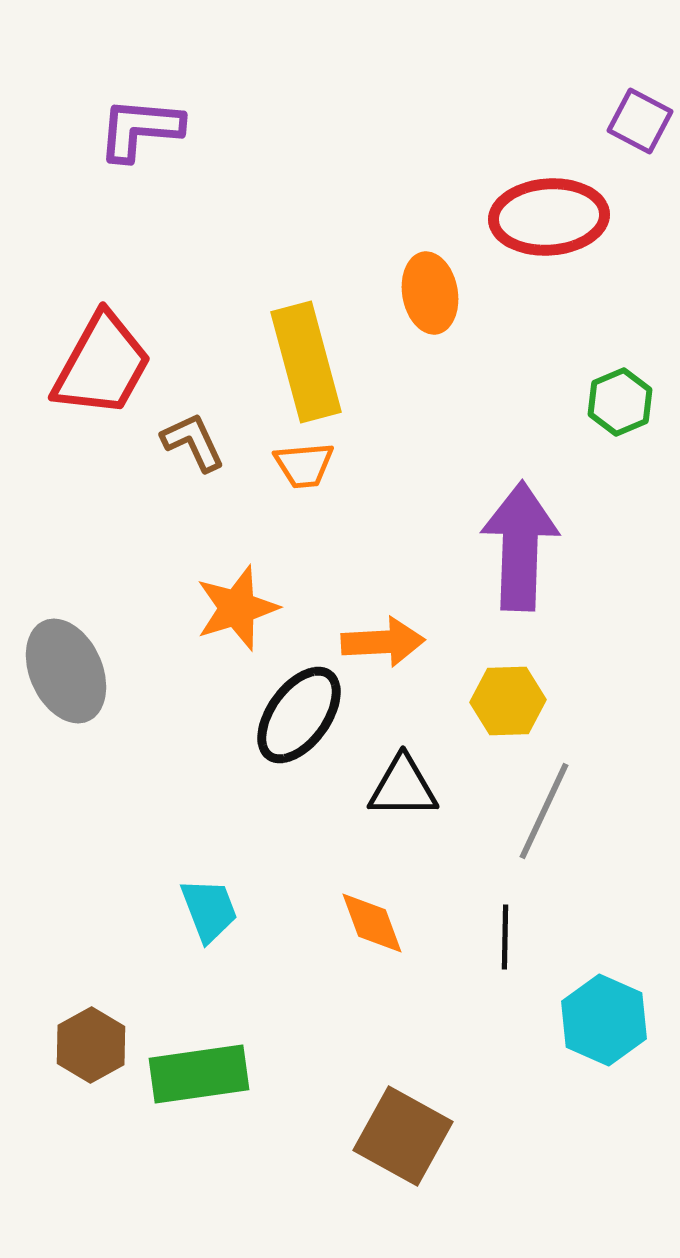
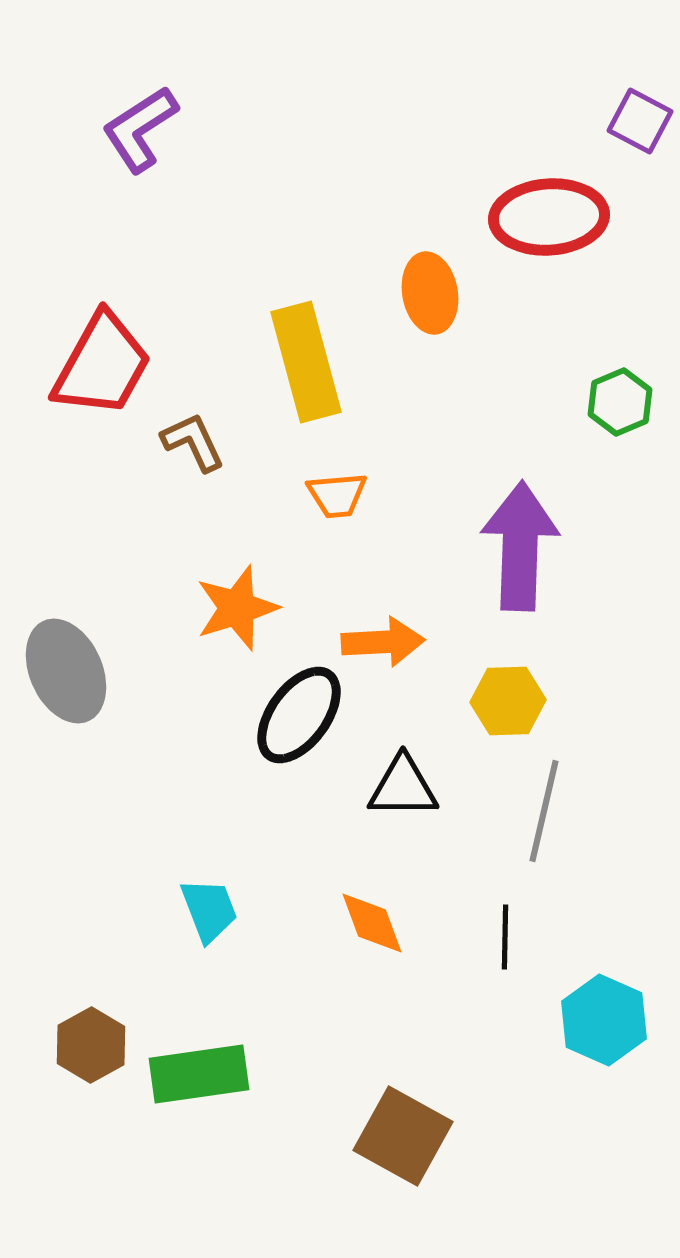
purple L-shape: rotated 38 degrees counterclockwise
orange trapezoid: moved 33 px right, 30 px down
gray line: rotated 12 degrees counterclockwise
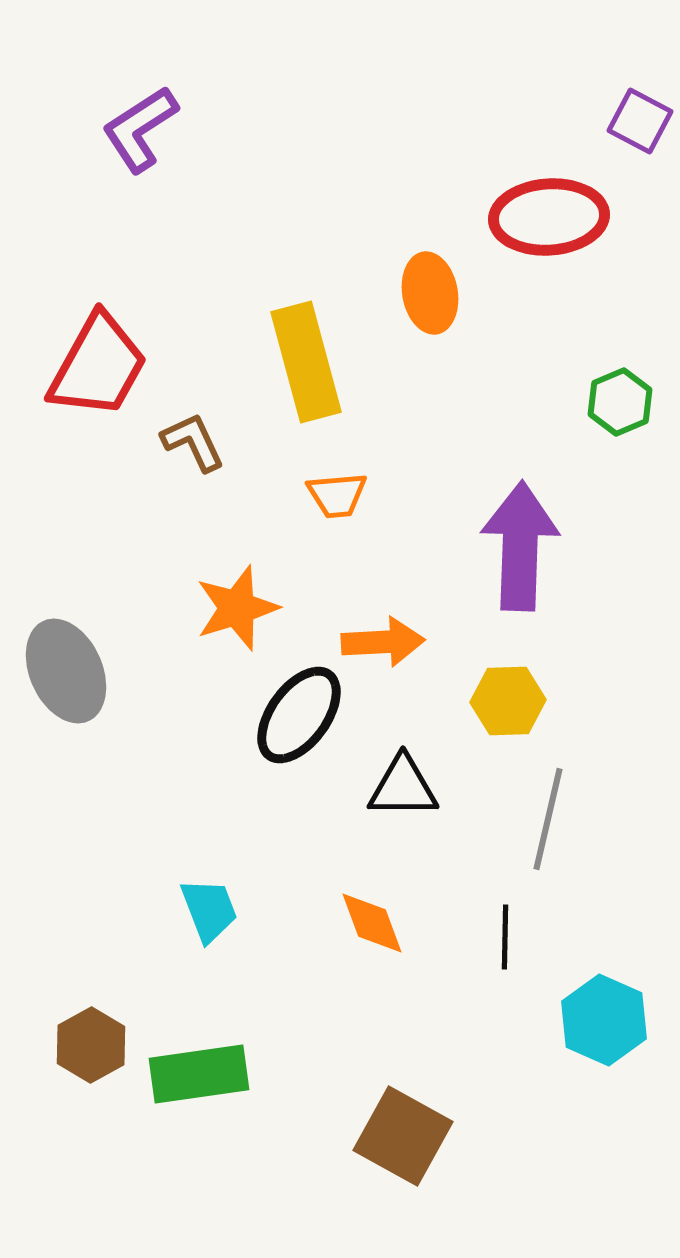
red trapezoid: moved 4 px left, 1 px down
gray line: moved 4 px right, 8 px down
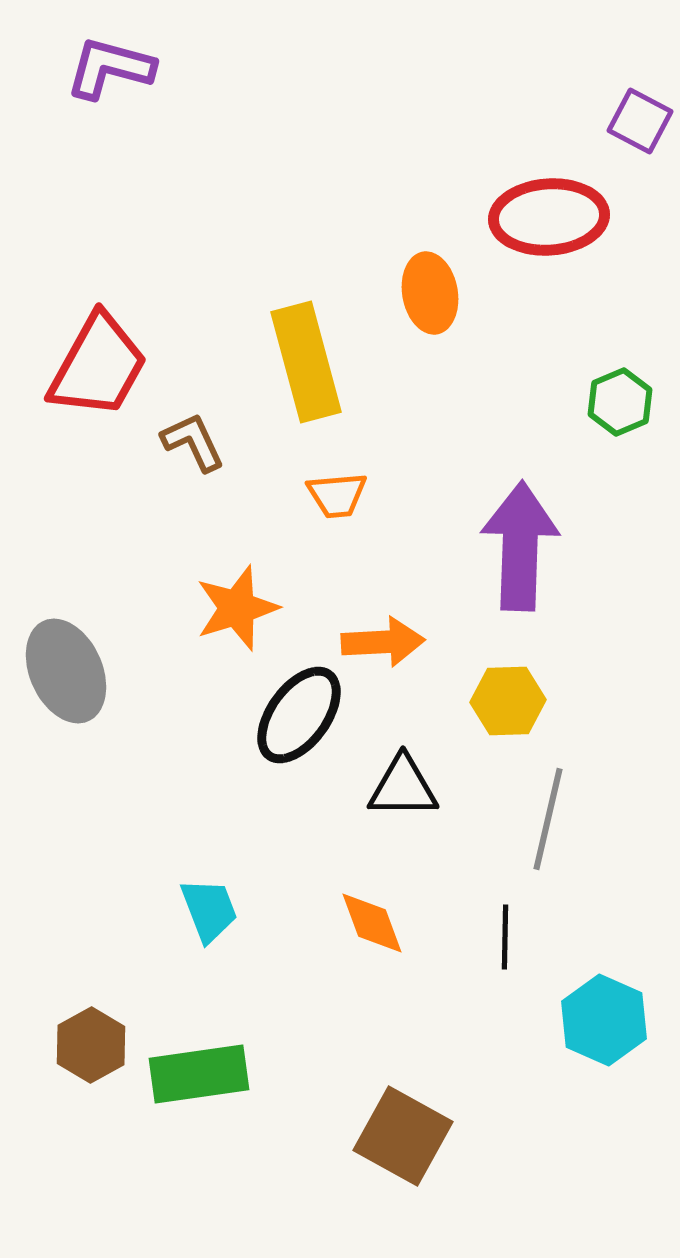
purple L-shape: moved 30 px left, 61 px up; rotated 48 degrees clockwise
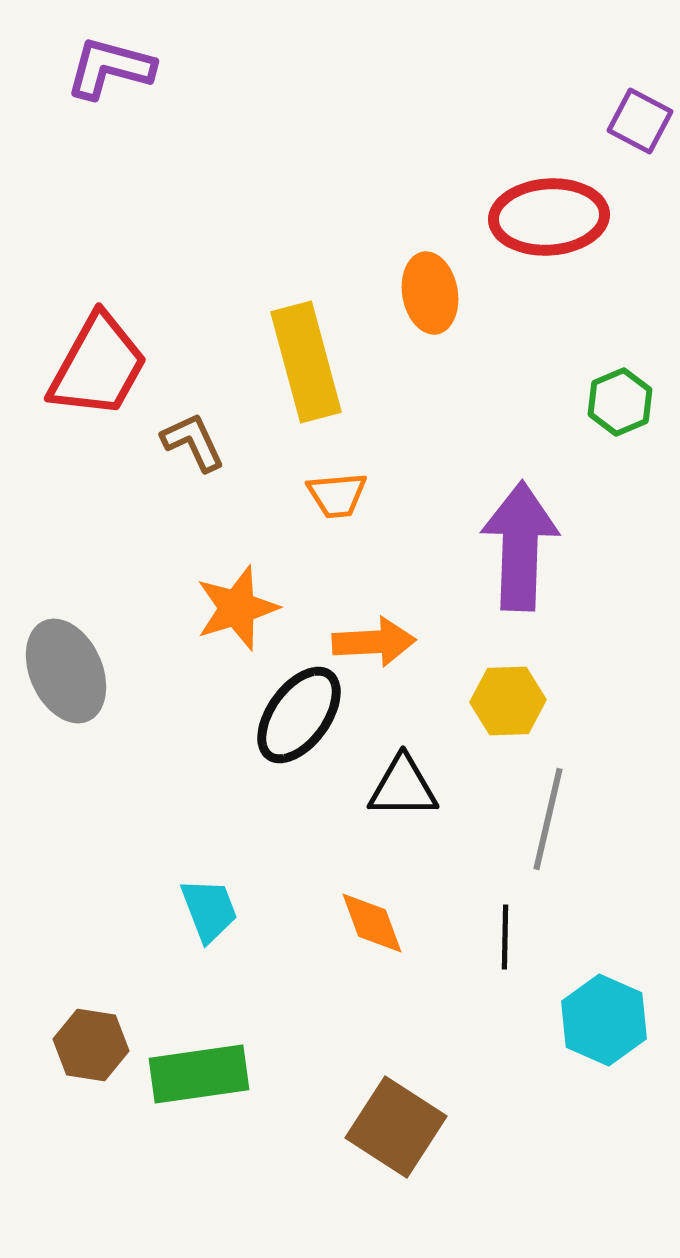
orange arrow: moved 9 px left
brown hexagon: rotated 22 degrees counterclockwise
brown square: moved 7 px left, 9 px up; rotated 4 degrees clockwise
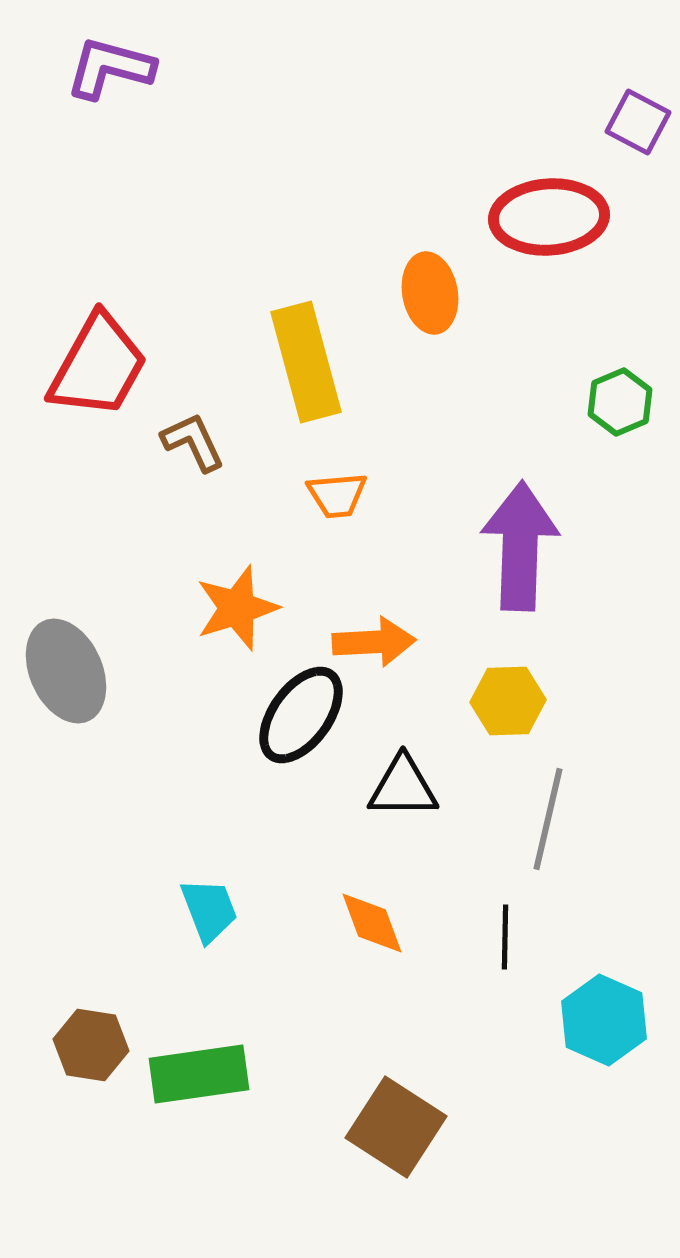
purple square: moved 2 px left, 1 px down
black ellipse: moved 2 px right
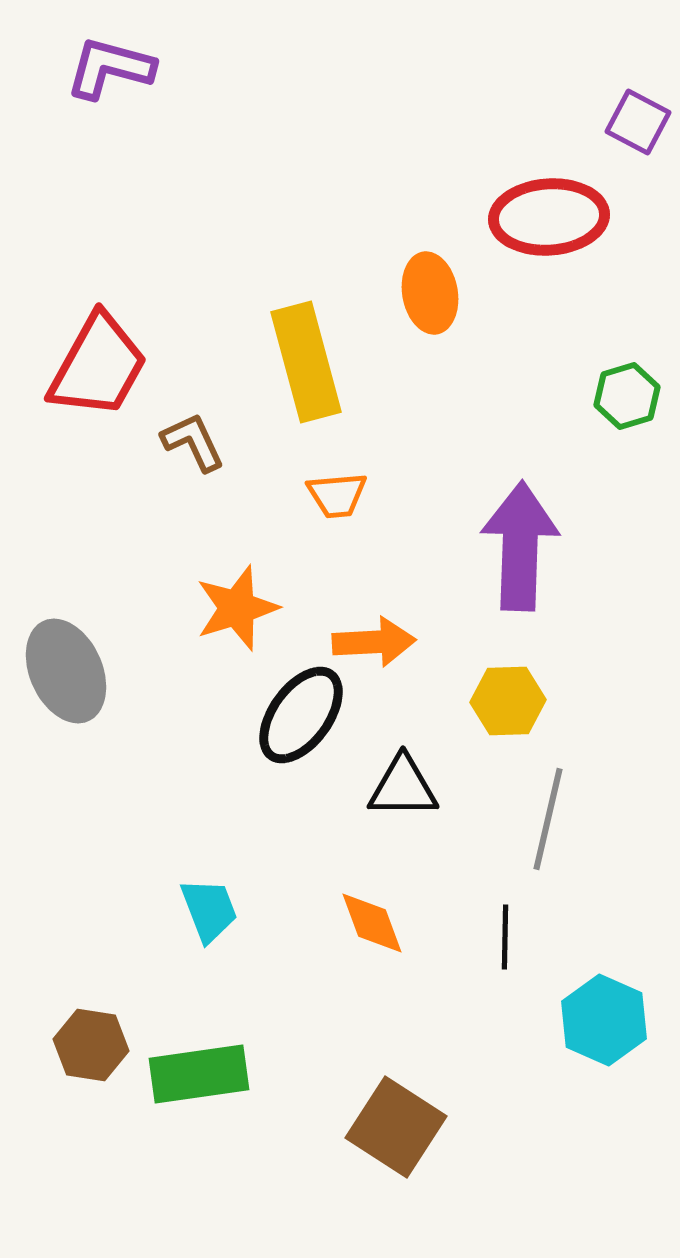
green hexagon: moved 7 px right, 6 px up; rotated 6 degrees clockwise
